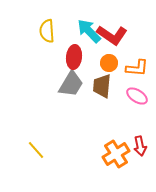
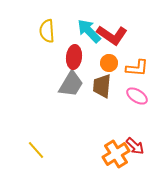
red arrow: moved 5 px left; rotated 36 degrees counterclockwise
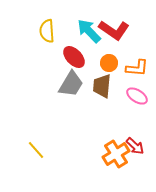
red L-shape: moved 2 px right, 5 px up
red ellipse: rotated 50 degrees counterclockwise
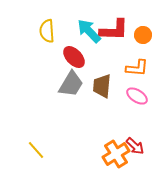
red L-shape: rotated 32 degrees counterclockwise
orange circle: moved 34 px right, 28 px up
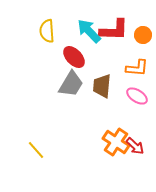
orange cross: moved 12 px up; rotated 24 degrees counterclockwise
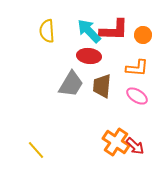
red ellipse: moved 15 px right, 1 px up; rotated 40 degrees counterclockwise
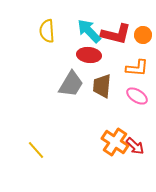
red L-shape: moved 2 px right, 4 px down; rotated 12 degrees clockwise
red ellipse: moved 1 px up
orange cross: moved 1 px left
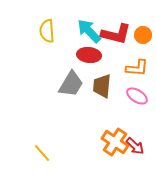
yellow line: moved 6 px right, 3 px down
